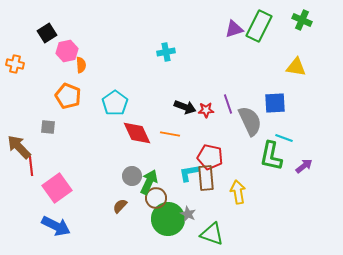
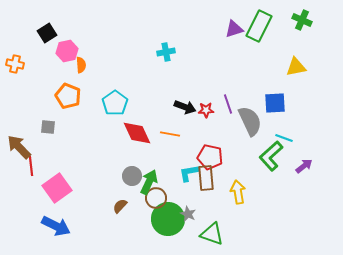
yellow triangle: rotated 20 degrees counterclockwise
green L-shape: rotated 36 degrees clockwise
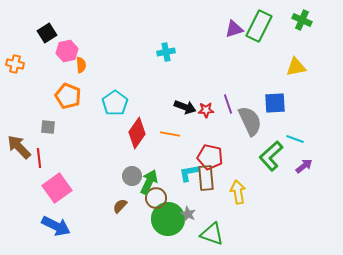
red diamond: rotated 60 degrees clockwise
cyan line: moved 11 px right, 1 px down
red line: moved 8 px right, 8 px up
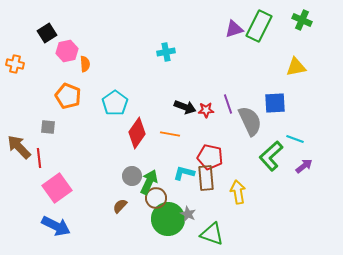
orange semicircle: moved 4 px right, 1 px up
cyan L-shape: moved 5 px left; rotated 25 degrees clockwise
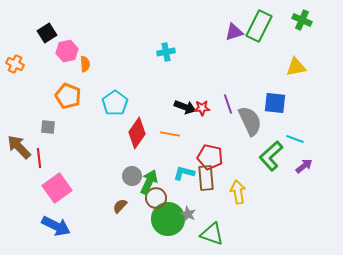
purple triangle: moved 3 px down
orange cross: rotated 12 degrees clockwise
blue square: rotated 10 degrees clockwise
red star: moved 4 px left, 2 px up
